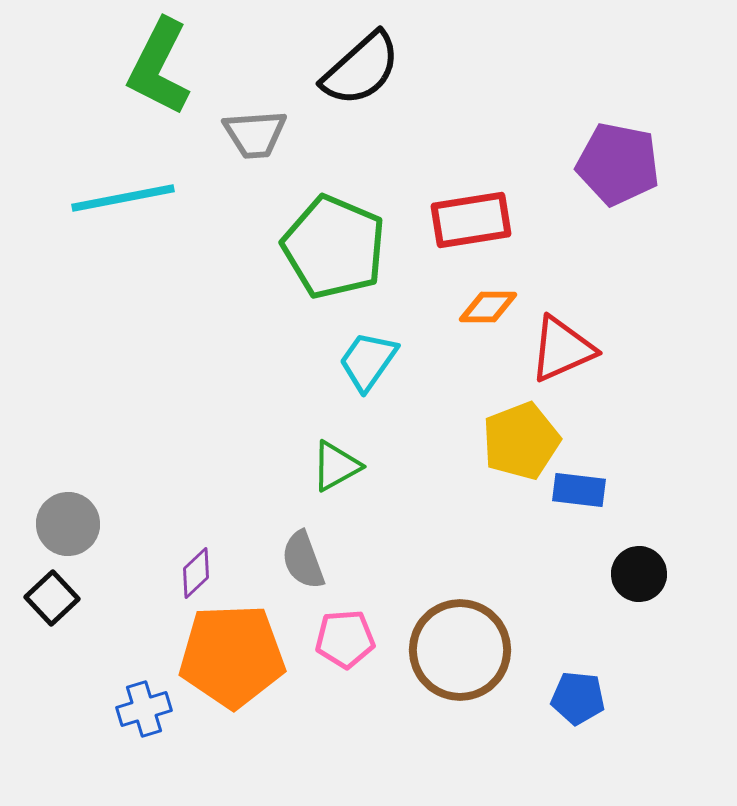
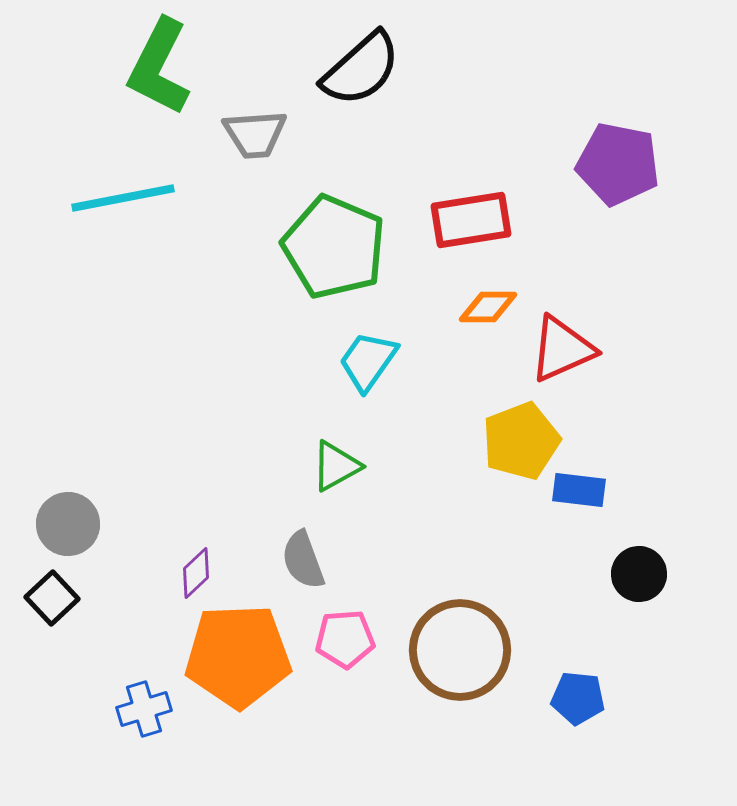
orange pentagon: moved 6 px right
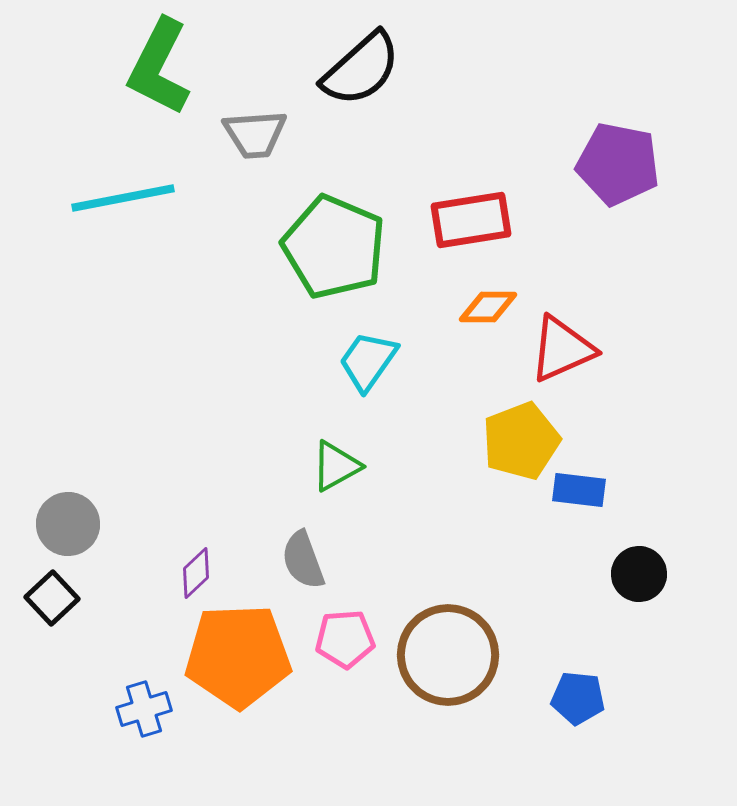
brown circle: moved 12 px left, 5 px down
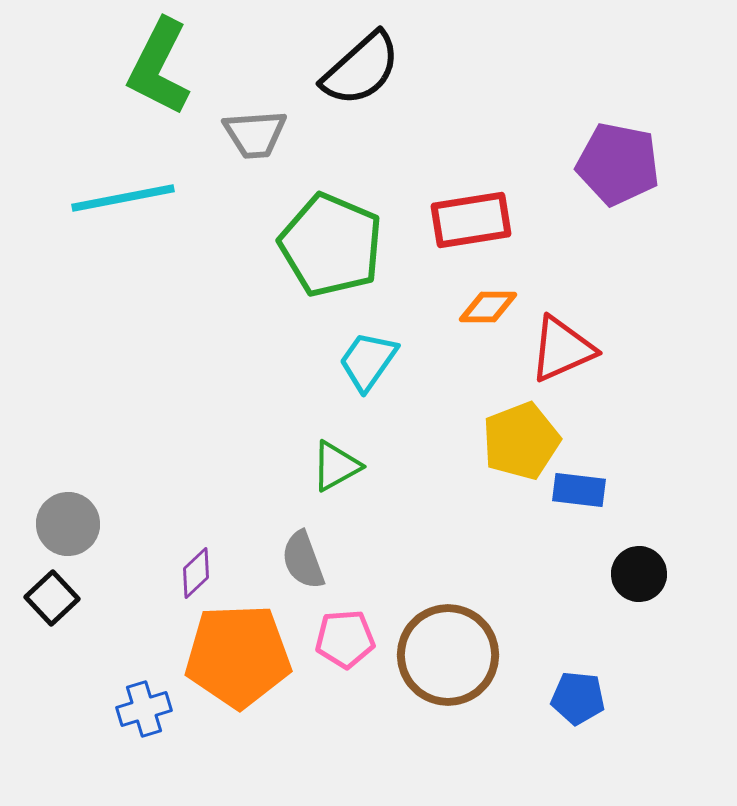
green pentagon: moved 3 px left, 2 px up
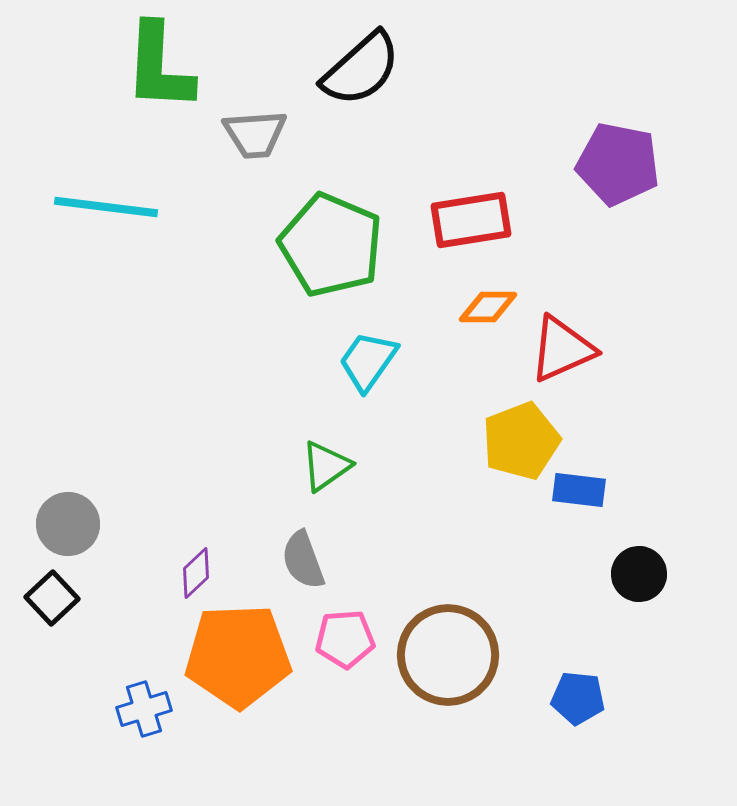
green L-shape: rotated 24 degrees counterclockwise
cyan line: moved 17 px left, 9 px down; rotated 18 degrees clockwise
green triangle: moved 10 px left; rotated 6 degrees counterclockwise
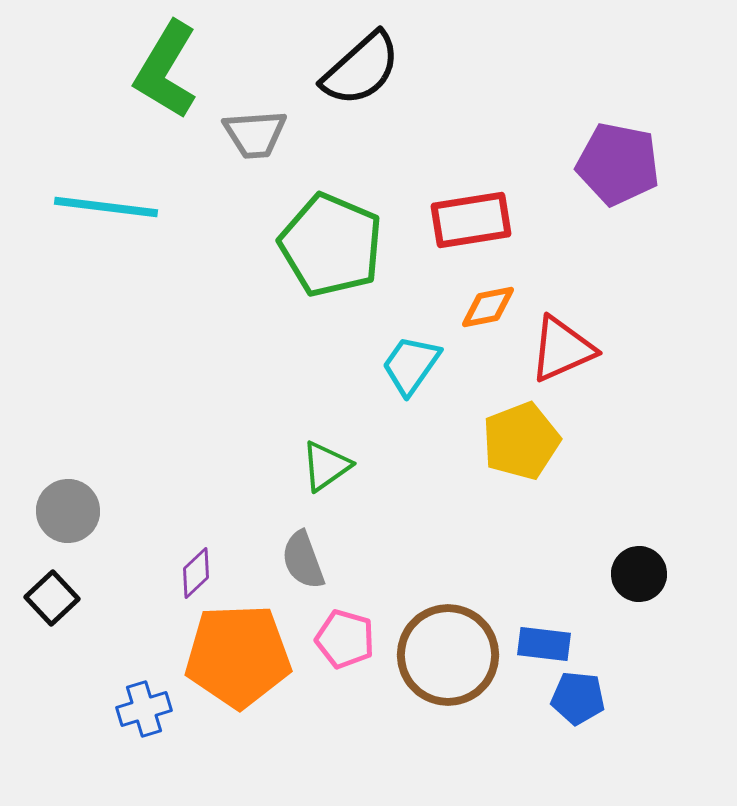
green L-shape: moved 7 px right, 3 px down; rotated 28 degrees clockwise
orange diamond: rotated 12 degrees counterclockwise
cyan trapezoid: moved 43 px right, 4 px down
blue rectangle: moved 35 px left, 154 px down
gray circle: moved 13 px up
pink pentagon: rotated 20 degrees clockwise
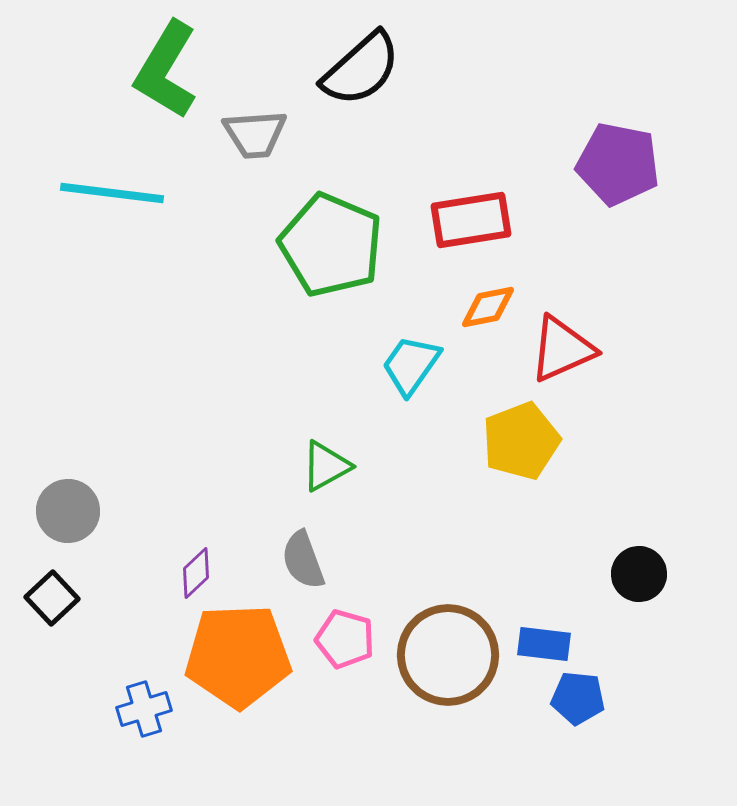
cyan line: moved 6 px right, 14 px up
green triangle: rotated 6 degrees clockwise
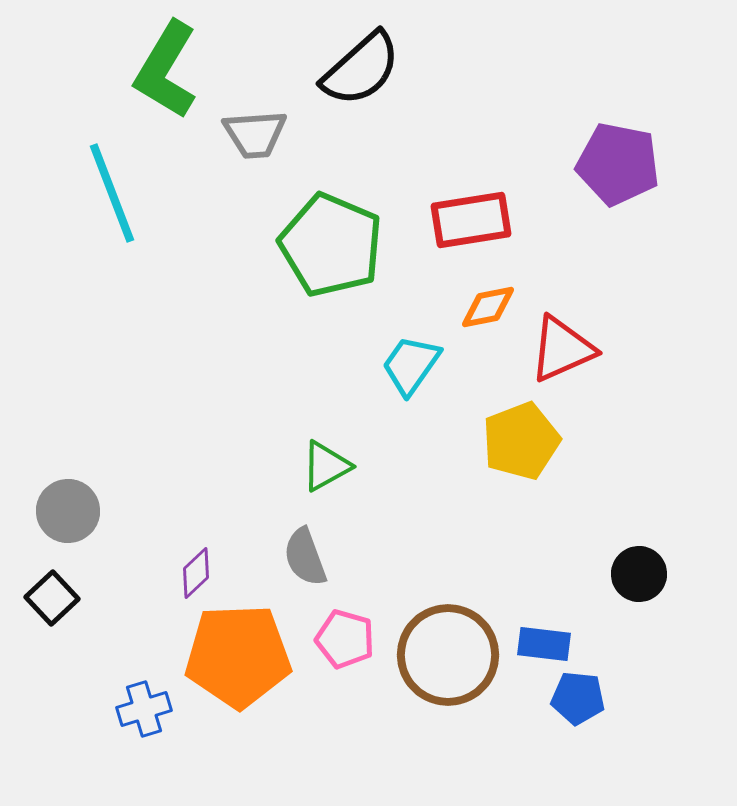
cyan line: rotated 62 degrees clockwise
gray semicircle: moved 2 px right, 3 px up
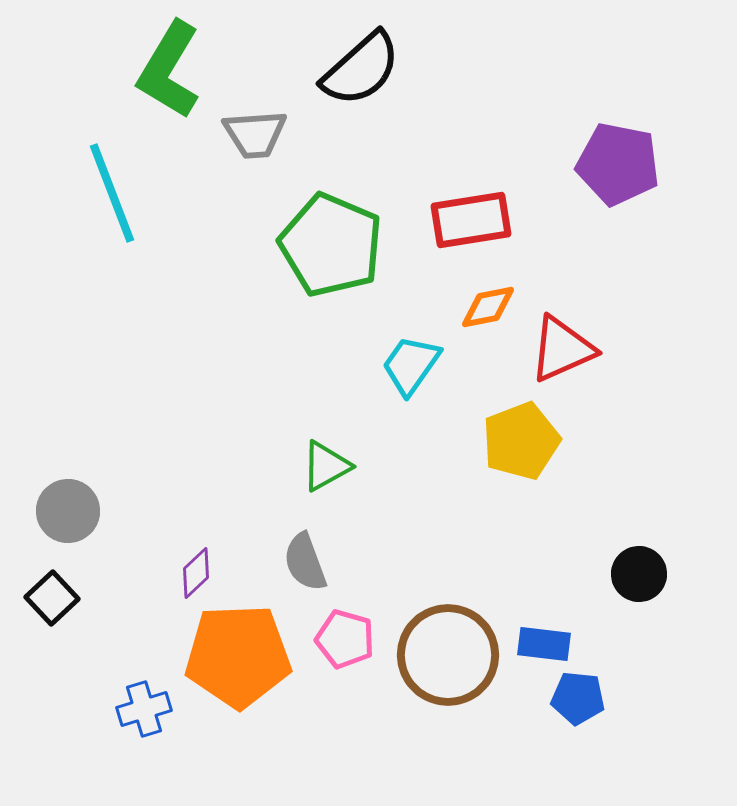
green L-shape: moved 3 px right
gray semicircle: moved 5 px down
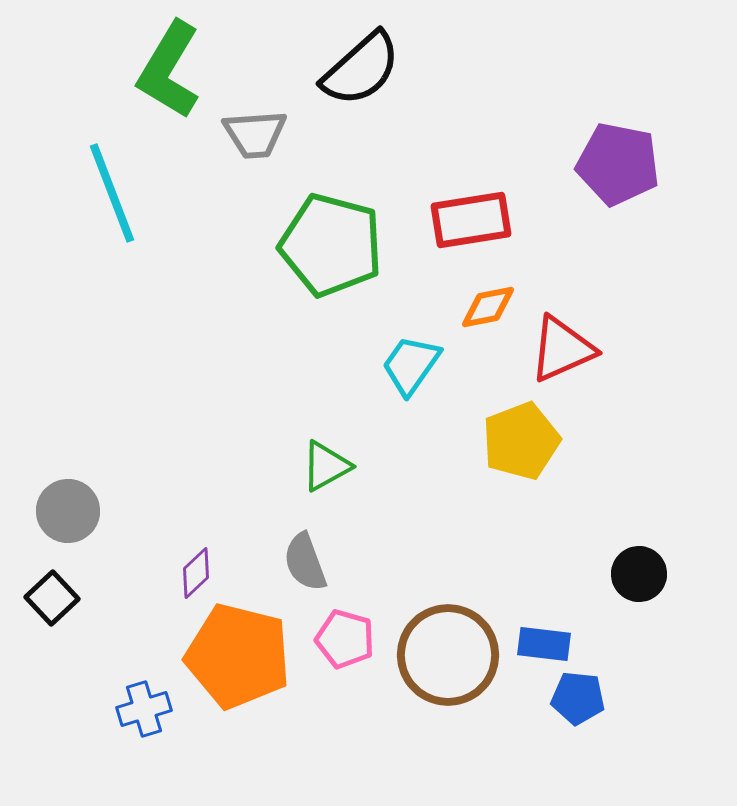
green pentagon: rotated 8 degrees counterclockwise
orange pentagon: rotated 16 degrees clockwise
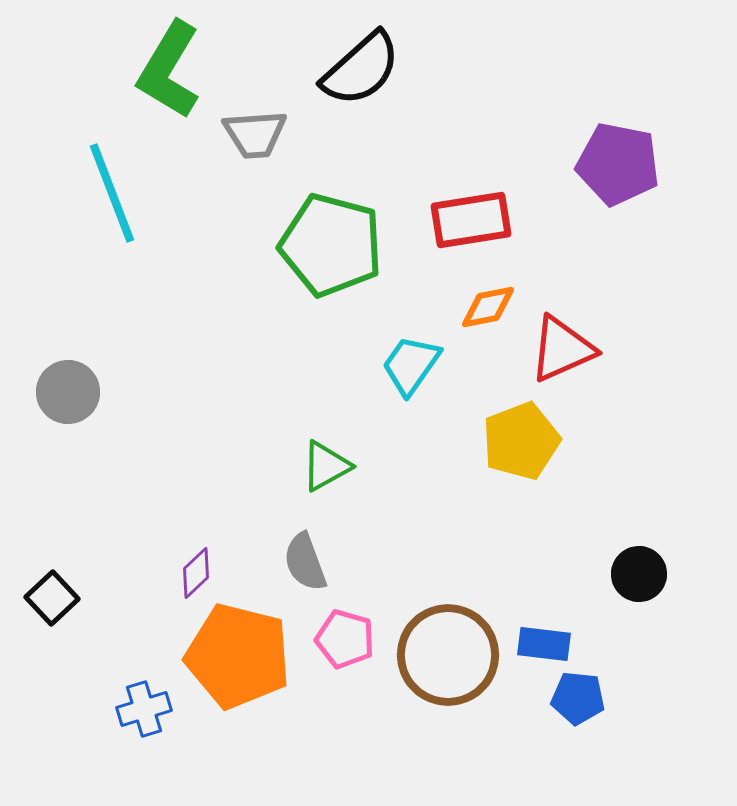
gray circle: moved 119 px up
